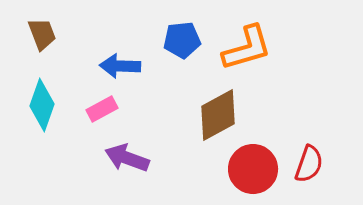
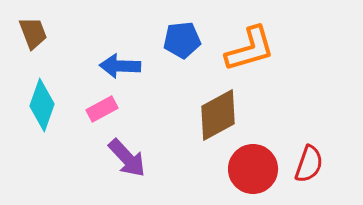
brown trapezoid: moved 9 px left, 1 px up
orange L-shape: moved 3 px right, 1 px down
purple arrow: rotated 153 degrees counterclockwise
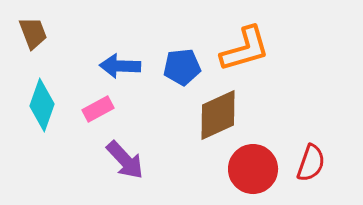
blue pentagon: moved 27 px down
orange L-shape: moved 5 px left
pink rectangle: moved 4 px left
brown diamond: rotated 4 degrees clockwise
purple arrow: moved 2 px left, 2 px down
red semicircle: moved 2 px right, 1 px up
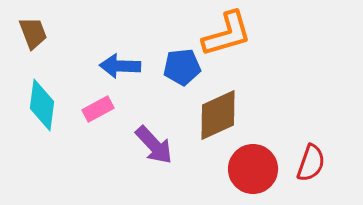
orange L-shape: moved 18 px left, 15 px up
cyan diamond: rotated 12 degrees counterclockwise
purple arrow: moved 29 px right, 15 px up
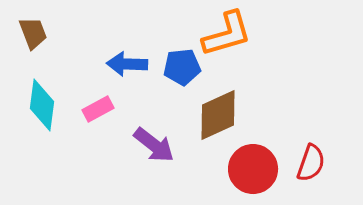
blue arrow: moved 7 px right, 2 px up
purple arrow: rotated 9 degrees counterclockwise
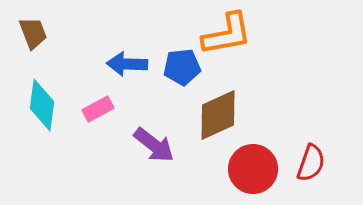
orange L-shape: rotated 6 degrees clockwise
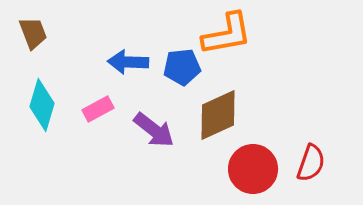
blue arrow: moved 1 px right, 2 px up
cyan diamond: rotated 9 degrees clockwise
purple arrow: moved 15 px up
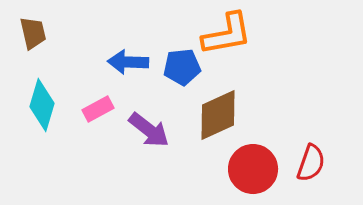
brown trapezoid: rotated 8 degrees clockwise
purple arrow: moved 5 px left
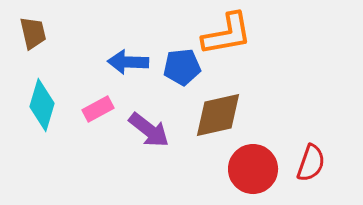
brown diamond: rotated 12 degrees clockwise
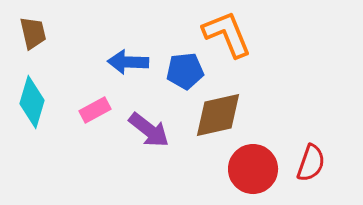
orange L-shape: rotated 102 degrees counterclockwise
blue pentagon: moved 3 px right, 4 px down
cyan diamond: moved 10 px left, 3 px up
pink rectangle: moved 3 px left, 1 px down
